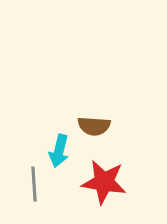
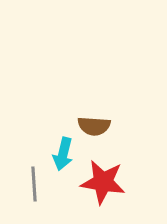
cyan arrow: moved 4 px right, 3 px down
red star: moved 1 px left
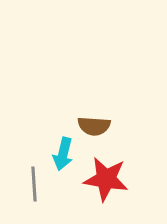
red star: moved 3 px right, 3 px up
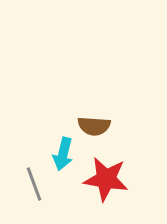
gray line: rotated 16 degrees counterclockwise
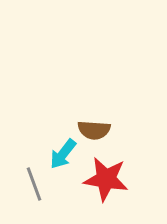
brown semicircle: moved 4 px down
cyan arrow: rotated 24 degrees clockwise
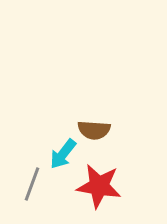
red star: moved 7 px left, 7 px down
gray line: moved 2 px left; rotated 40 degrees clockwise
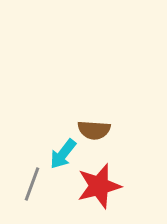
red star: rotated 24 degrees counterclockwise
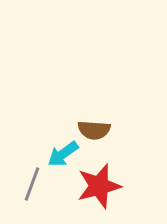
cyan arrow: rotated 16 degrees clockwise
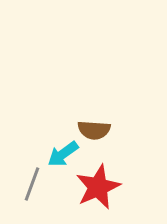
red star: moved 1 px left, 1 px down; rotated 9 degrees counterclockwise
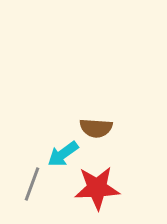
brown semicircle: moved 2 px right, 2 px up
red star: moved 1 px left, 1 px down; rotated 21 degrees clockwise
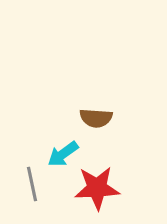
brown semicircle: moved 10 px up
gray line: rotated 32 degrees counterclockwise
